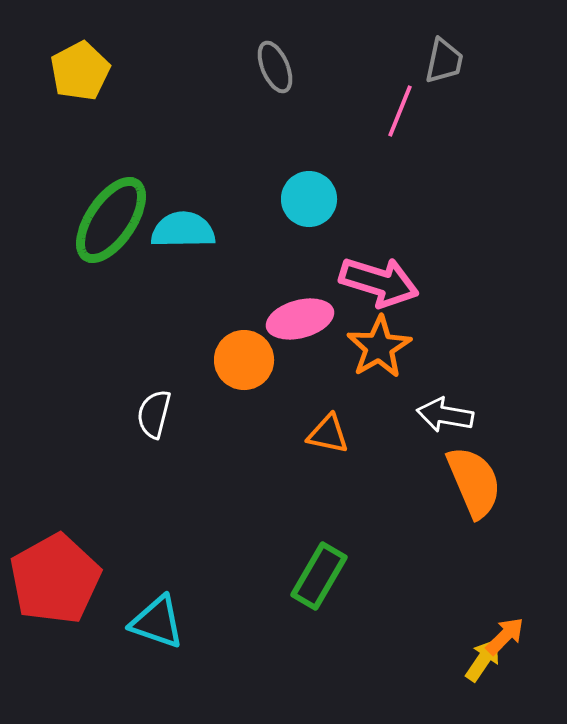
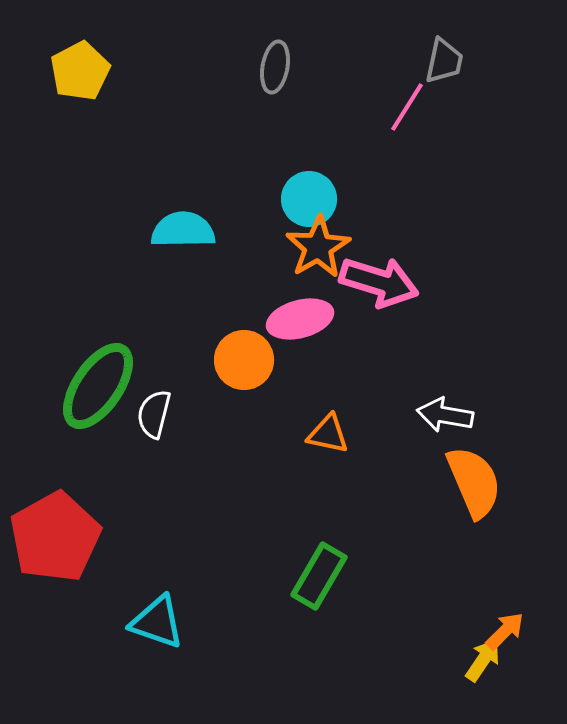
gray ellipse: rotated 33 degrees clockwise
pink line: moved 7 px right, 4 px up; rotated 10 degrees clockwise
green ellipse: moved 13 px left, 166 px down
orange star: moved 61 px left, 100 px up
red pentagon: moved 42 px up
orange arrow: moved 5 px up
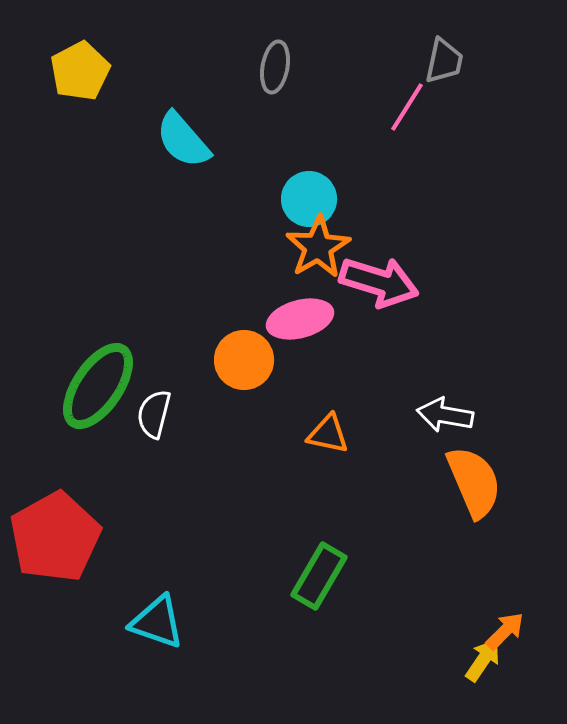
cyan semicircle: moved 90 px up; rotated 130 degrees counterclockwise
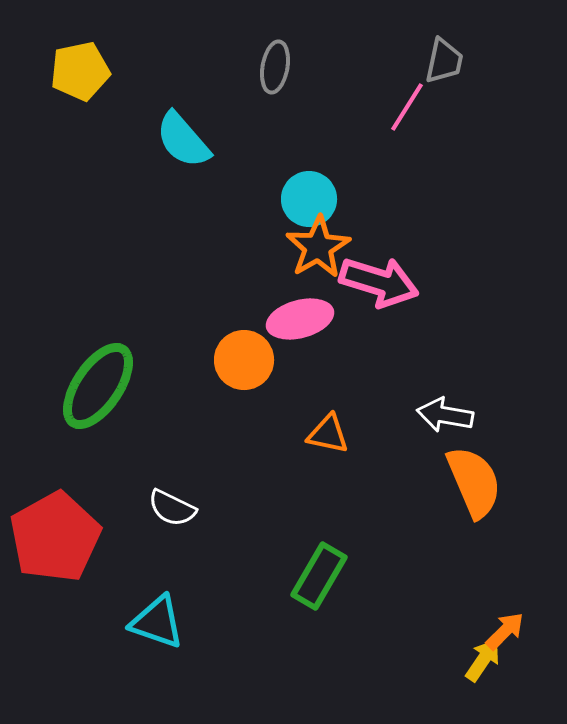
yellow pentagon: rotated 16 degrees clockwise
white semicircle: moved 18 px right, 94 px down; rotated 78 degrees counterclockwise
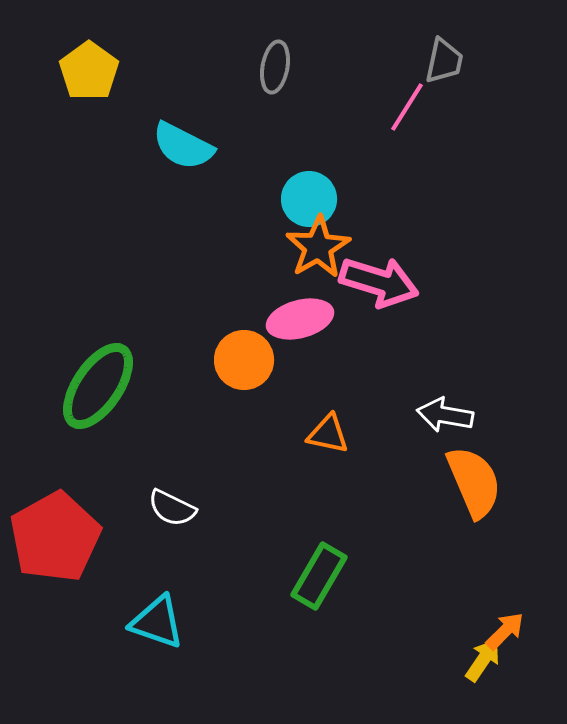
yellow pentagon: moved 9 px right; rotated 24 degrees counterclockwise
cyan semicircle: moved 6 px down; rotated 22 degrees counterclockwise
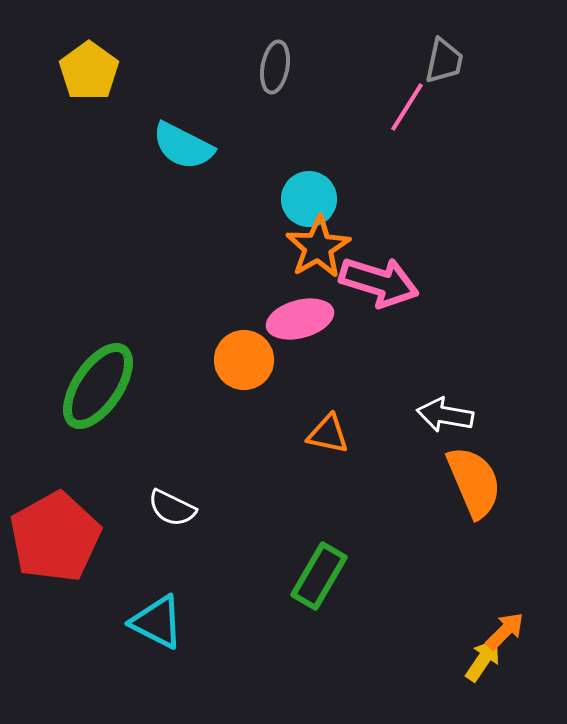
cyan triangle: rotated 8 degrees clockwise
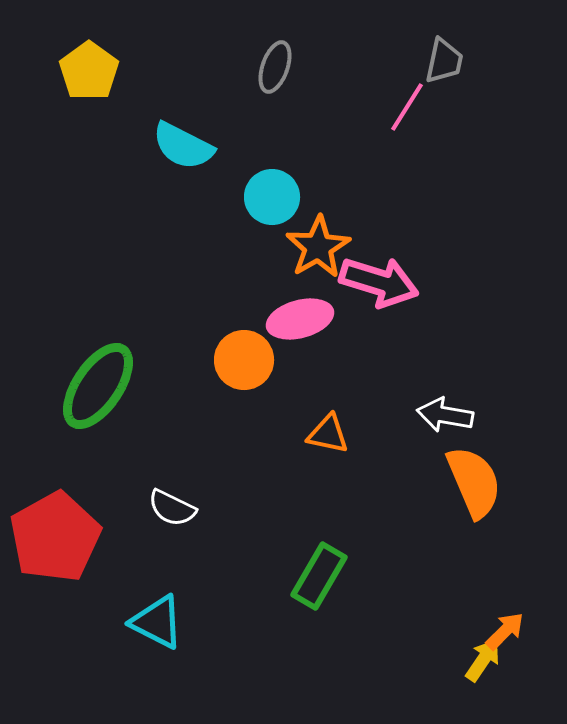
gray ellipse: rotated 9 degrees clockwise
cyan circle: moved 37 px left, 2 px up
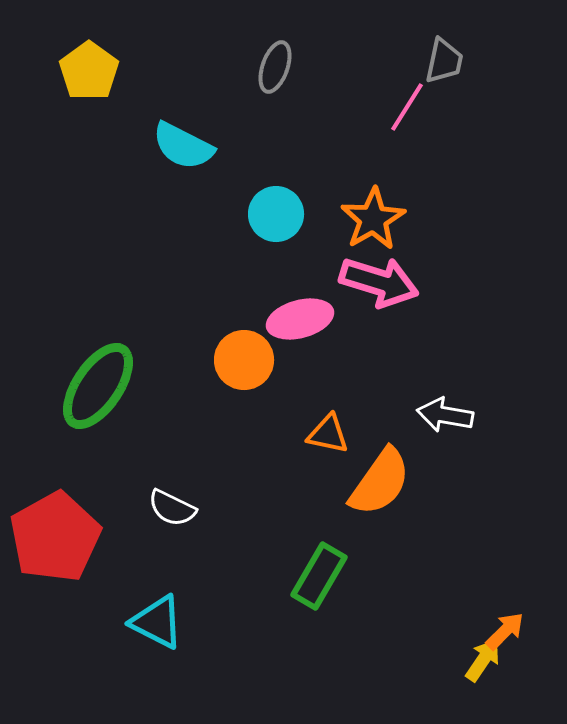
cyan circle: moved 4 px right, 17 px down
orange star: moved 55 px right, 28 px up
orange semicircle: moved 94 px left; rotated 58 degrees clockwise
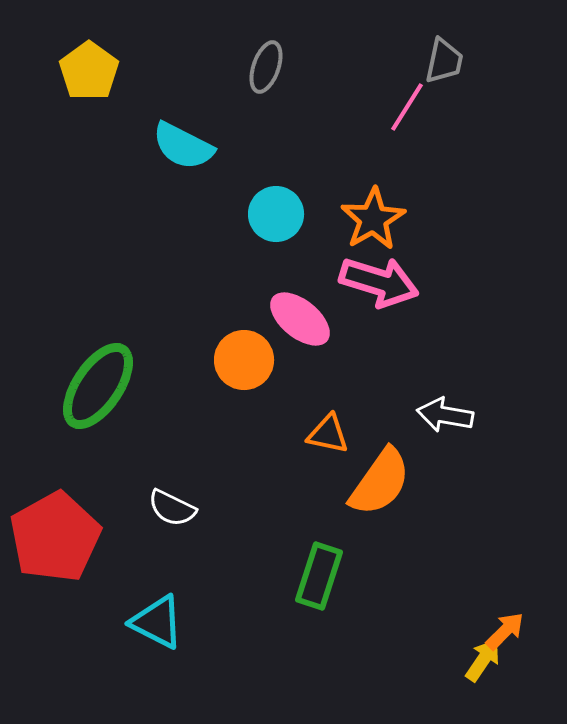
gray ellipse: moved 9 px left
pink ellipse: rotated 54 degrees clockwise
green rectangle: rotated 12 degrees counterclockwise
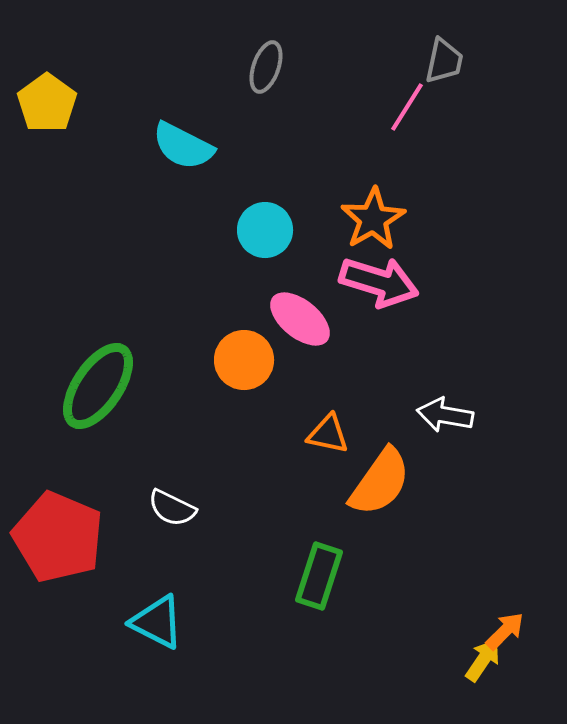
yellow pentagon: moved 42 px left, 32 px down
cyan circle: moved 11 px left, 16 px down
red pentagon: moved 3 px right; rotated 20 degrees counterclockwise
